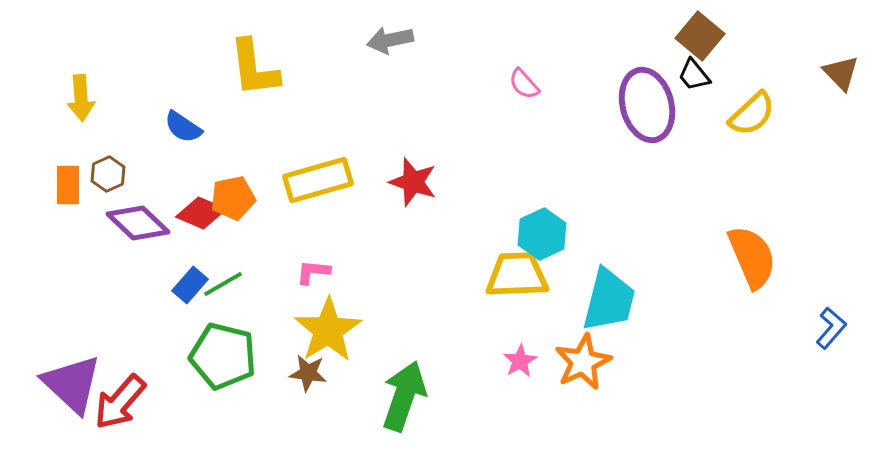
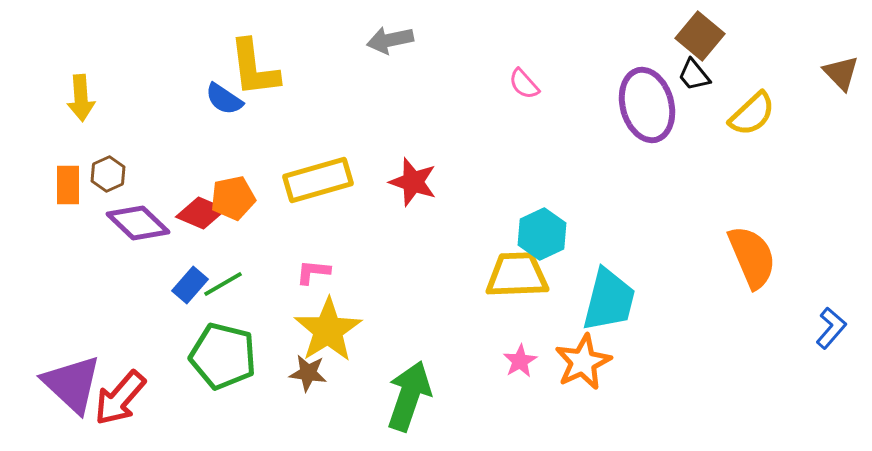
blue semicircle: moved 41 px right, 28 px up
green arrow: moved 5 px right
red arrow: moved 4 px up
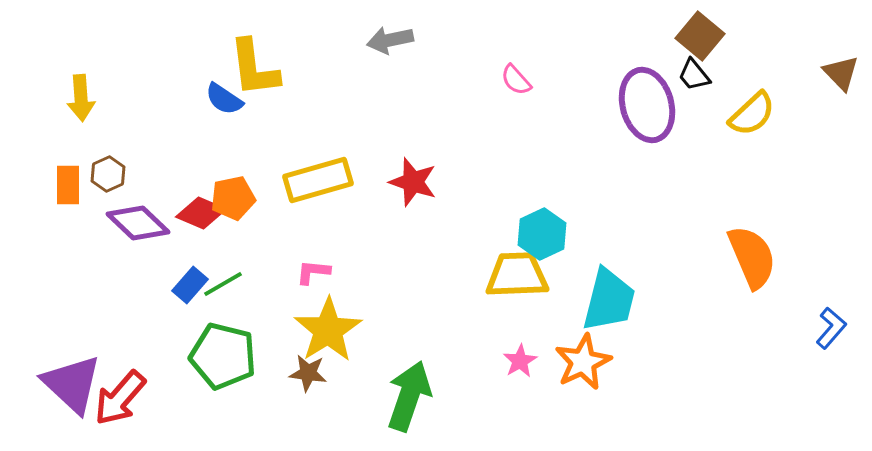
pink semicircle: moved 8 px left, 4 px up
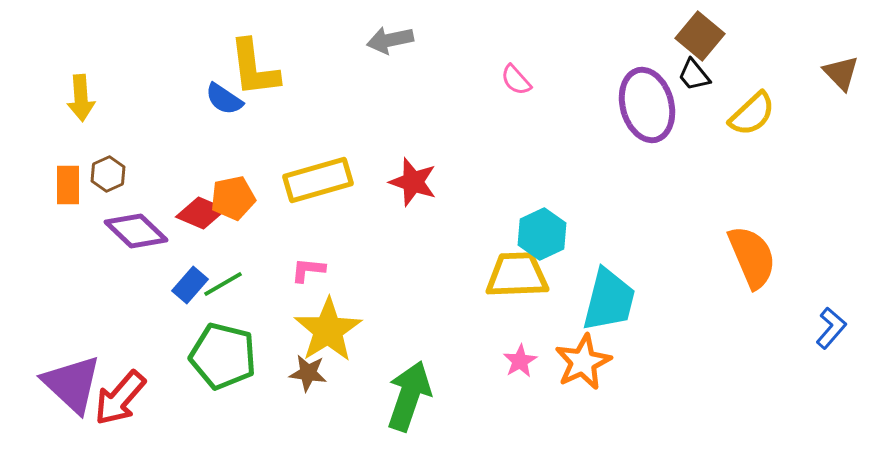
purple diamond: moved 2 px left, 8 px down
pink L-shape: moved 5 px left, 2 px up
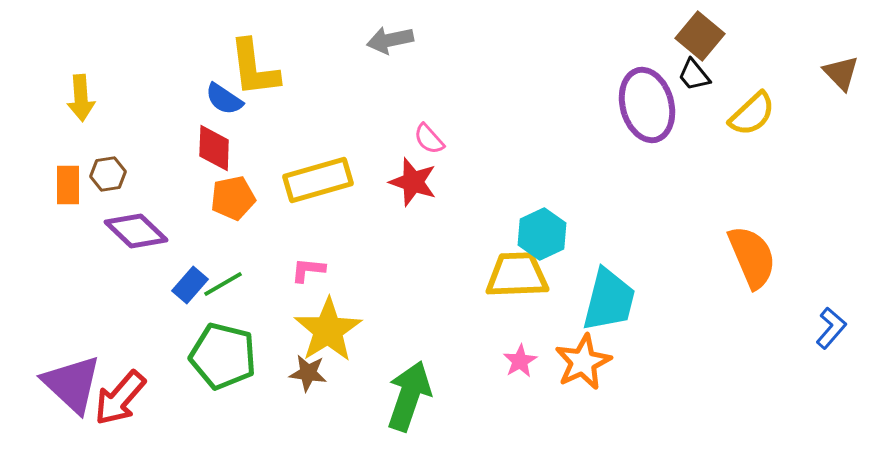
pink semicircle: moved 87 px left, 59 px down
brown hexagon: rotated 16 degrees clockwise
red diamond: moved 13 px right, 65 px up; rotated 69 degrees clockwise
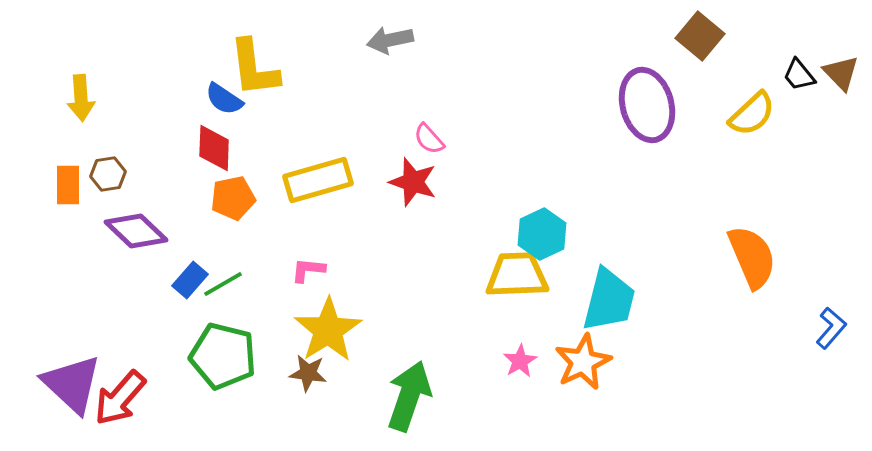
black trapezoid: moved 105 px right
blue rectangle: moved 5 px up
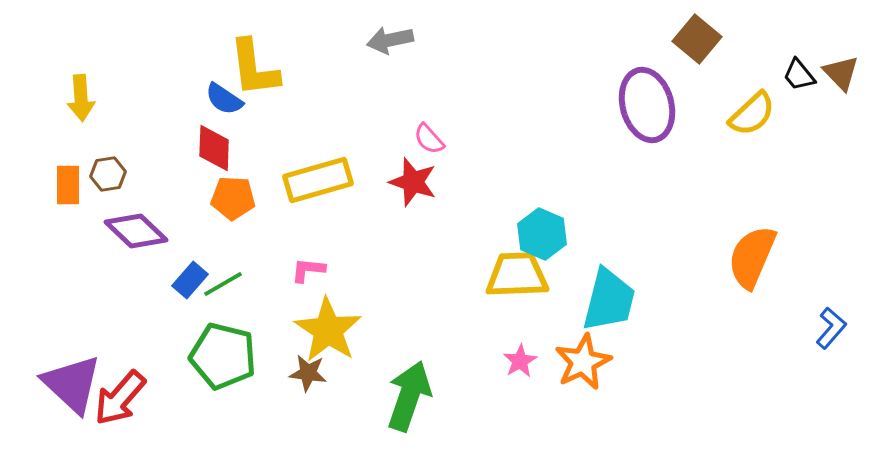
brown square: moved 3 px left, 3 px down
orange pentagon: rotated 15 degrees clockwise
cyan hexagon: rotated 12 degrees counterclockwise
orange semicircle: rotated 134 degrees counterclockwise
yellow star: rotated 6 degrees counterclockwise
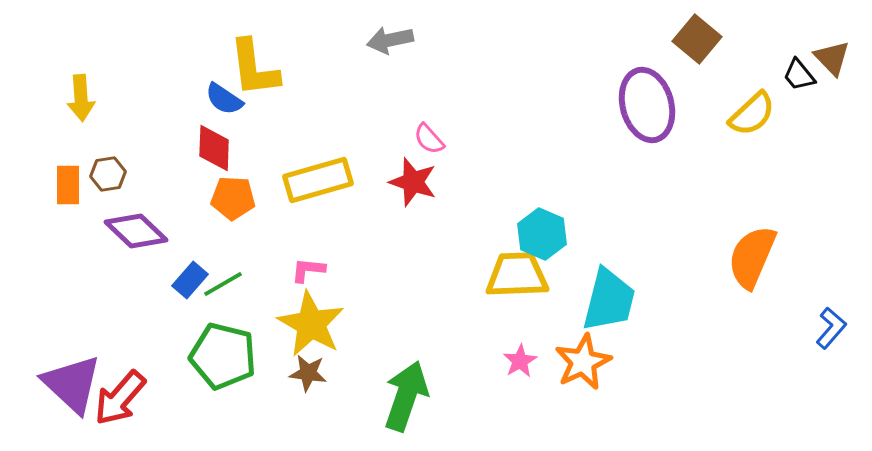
brown triangle: moved 9 px left, 15 px up
yellow star: moved 17 px left, 6 px up; rotated 4 degrees counterclockwise
green arrow: moved 3 px left
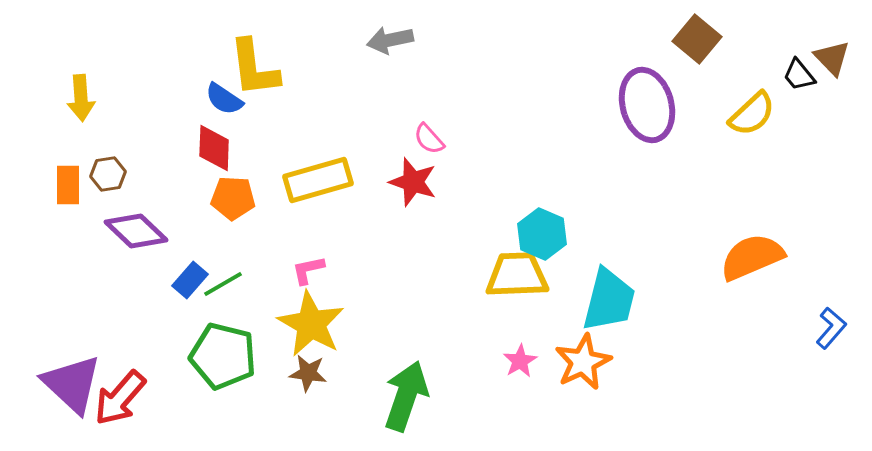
orange semicircle: rotated 44 degrees clockwise
pink L-shape: rotated 18 degrees counterclockwise
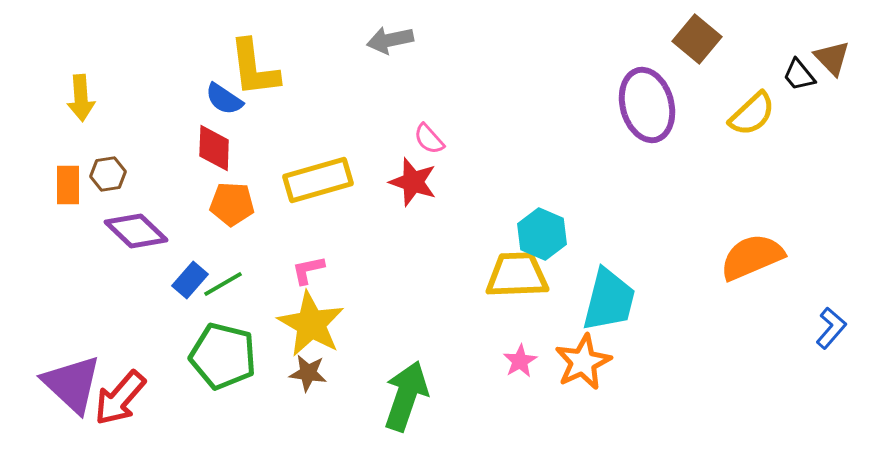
orange pentagon: moved 1 px left, 6 px down
